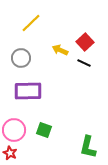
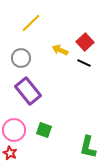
purple rectangle: rotated 52 degrees clockwise
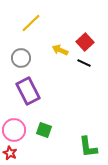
purple rectangle: rotated 12 degrees clockwise
green L-shape: rotated 20 degrees counterclockwise
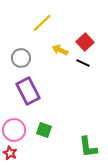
yellow line: moved 11 px right
black line: moved 1 px left
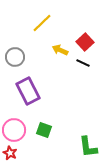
gray circle: moved 6 px left, 1 px up
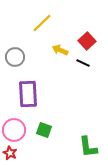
red square: moved 2 px right, 1 px up
purple rectangle: moved 3 px down; rotated 24 degrees clockwise
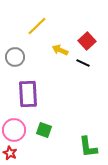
yellow line: moved 5 px left, 3 px down
